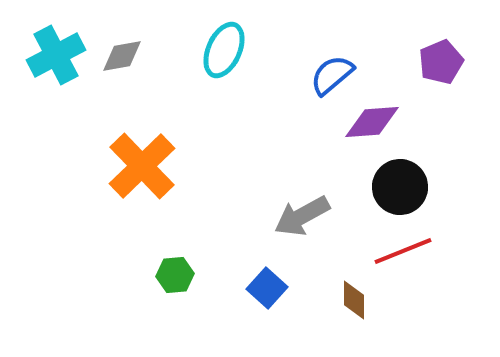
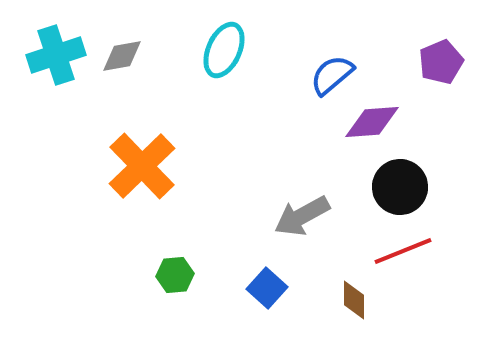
cyan cross: rotated 10 degrees clockwise
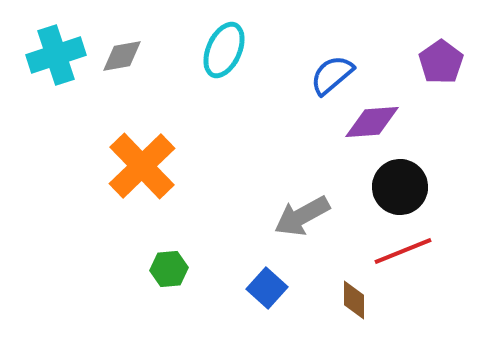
purple pentagon: rotated 12 degrees counterclockwise
green hexagon: moved 6 px left, 6 px up
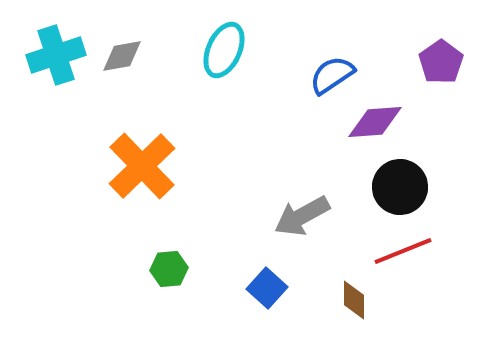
blue semicircle: rotated 6 degrees clockwise
purple diamond: moved 3 px right
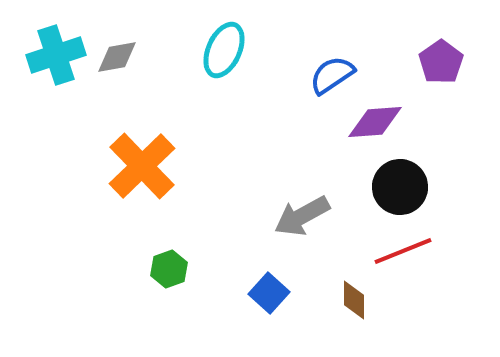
gray diamond: moved 5 px left, 1 px down
green hexagon: rotated 15 degrees counterclockwise
blue square: moved 2 px right, 5 px down
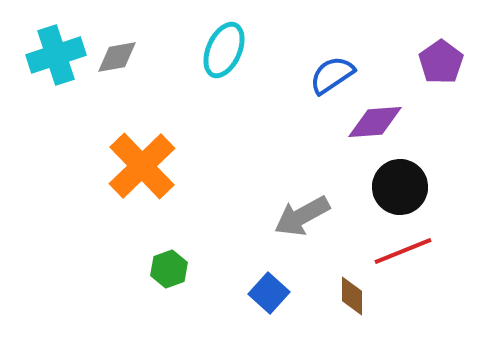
brown diamond: moved 2 px left, 4 px up
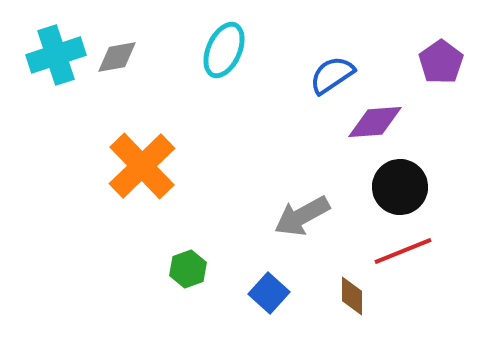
green hexagon: moved 19 px right
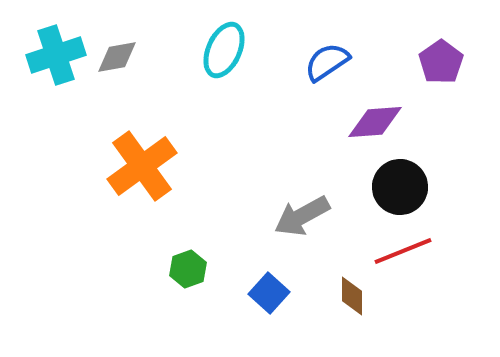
blue semicircle: moved 5 px left, 13 px up
orange cross: rotated 8 degrees clockwise
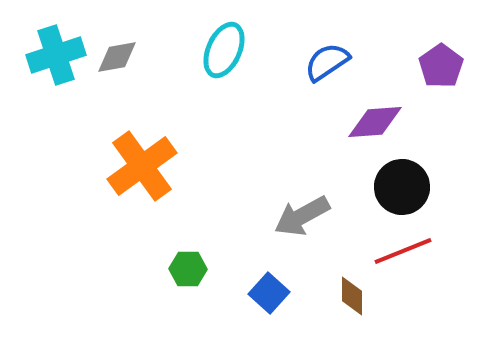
purple pentagon: moved 4 px down
black circle: moved 2 px right
green hexagon: rotated 21 degrees clockwise
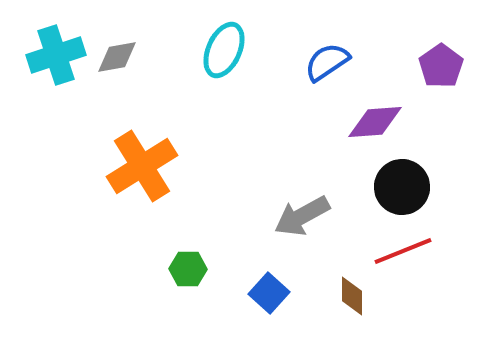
orange cross: rotated 4 degrees clockwise
